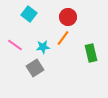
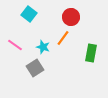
red circle: moved 3 px right
cyan star: rotated 24 degrees clockwise
green rectangle: rotated 24 degrees clockwise
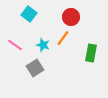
cyan star: moved 2 px up
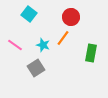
gray square: moved 1 px right
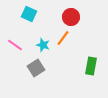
cyan square: rotated 14 degrees counterclockwise
green rectangle: moved 13 px down
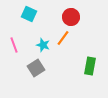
pink line: moved 1 px left; rotated 35 degrees clockwise
green rectangle: moved 1 px left
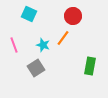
red circle: moved 2 px right, 1 px up
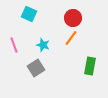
red circle: moved 2 px down
orange line: moved 8 px right
